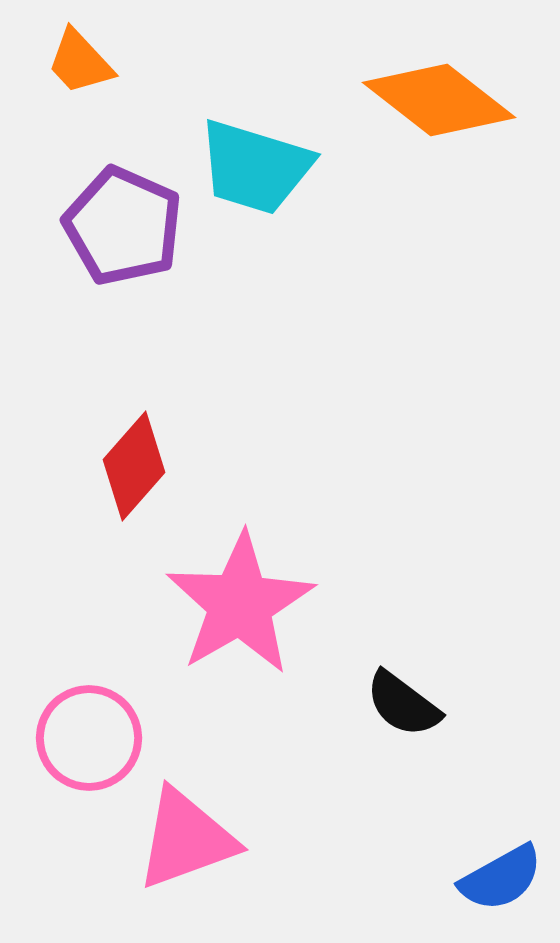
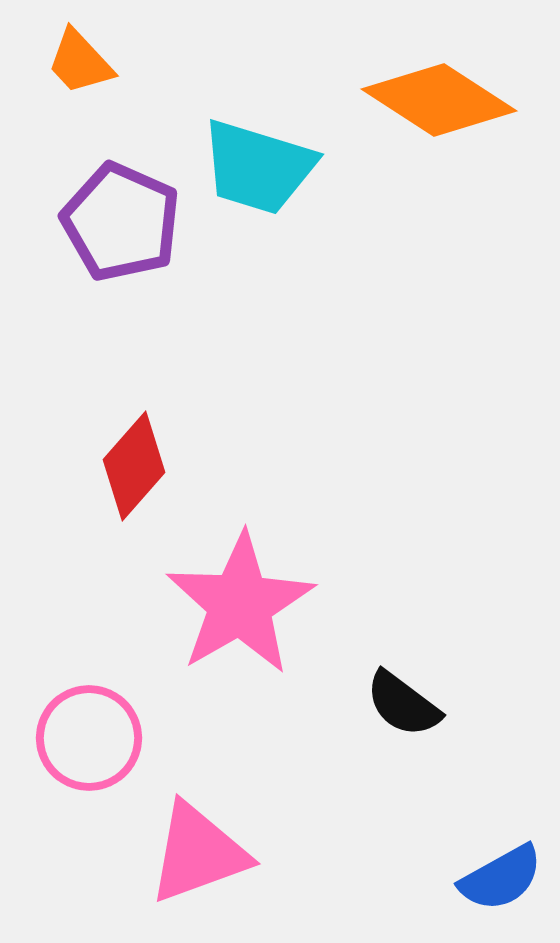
orange diamond: rotated 5 degrees counterclockwise
cyan trapezoid: moved 3 px right
purple pentagon: moved 2 px left, 4 px up
pink triangle: moved 12 px right, 14 px down
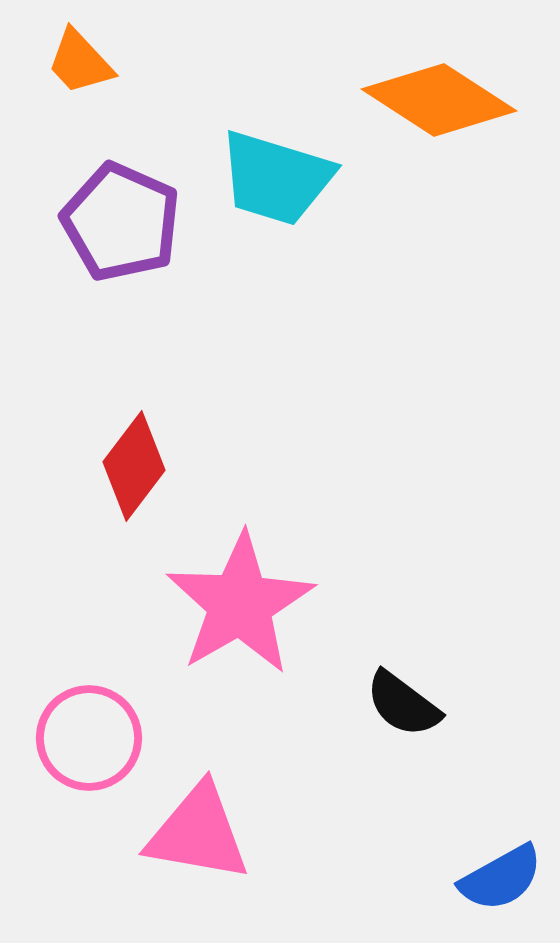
cyan trapezoid: moved 18 px right, 11 px down
red diamond: rotated 4 degrees counterclockwise
pink triangle: moved 20 px up; rotated 30 degrees clockwise
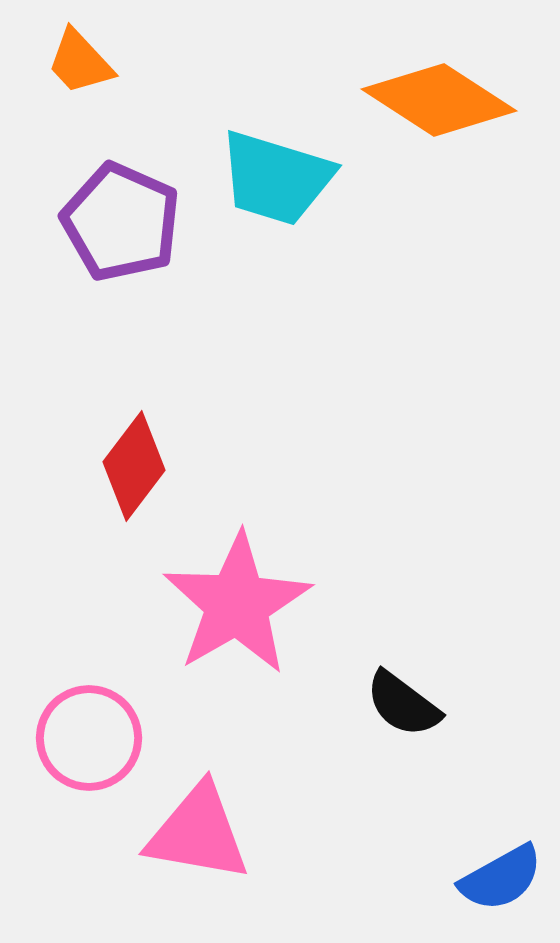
pink star: moved 3 px left
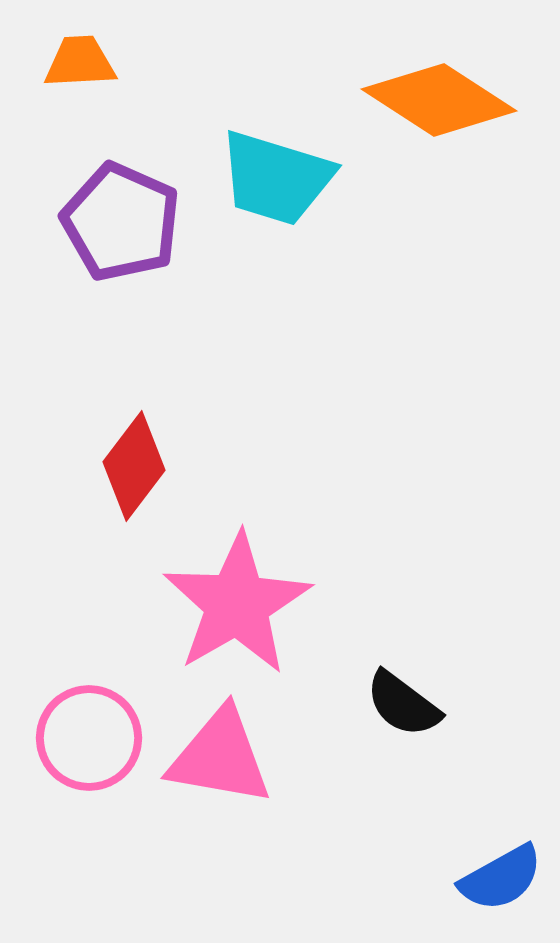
orange trapezoid: rotated 130 degrees clockwise
pink triangle: moved 22 px right, 76 px up
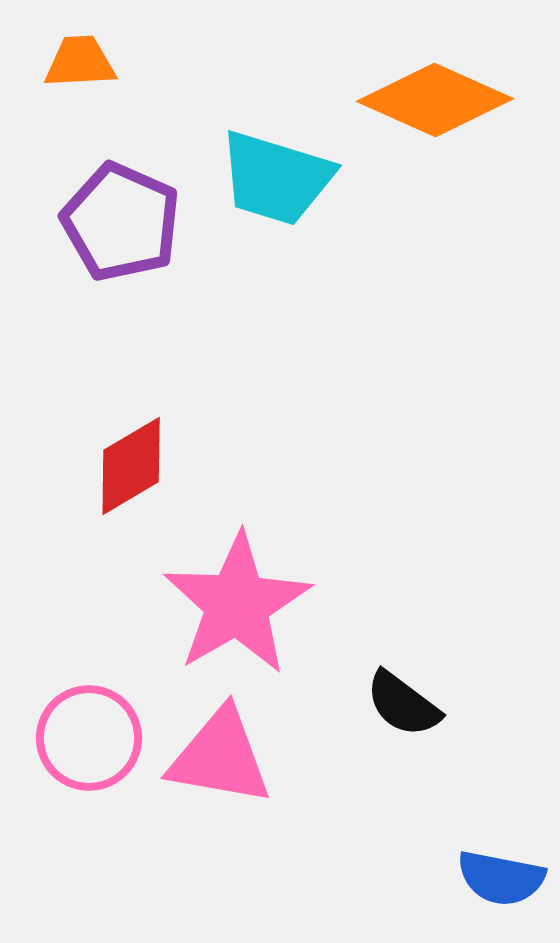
orange diamond: moved 4 px left; rotated 9 degrees counterclockwise
red diamond: moved 3 px left; rotated 22 degrees clockwise
blue semicircle: rotated 40 degrees clockwise
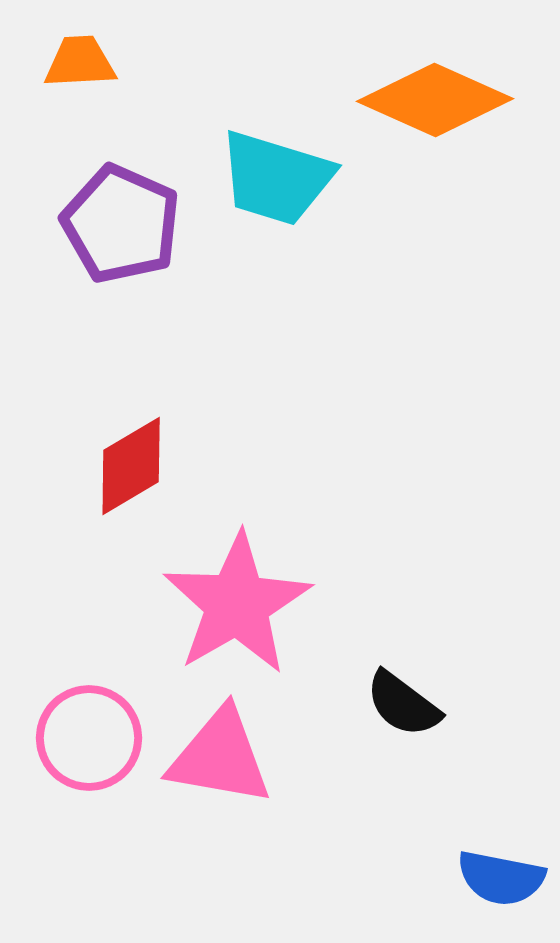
purple pentagon: moved 2 px down
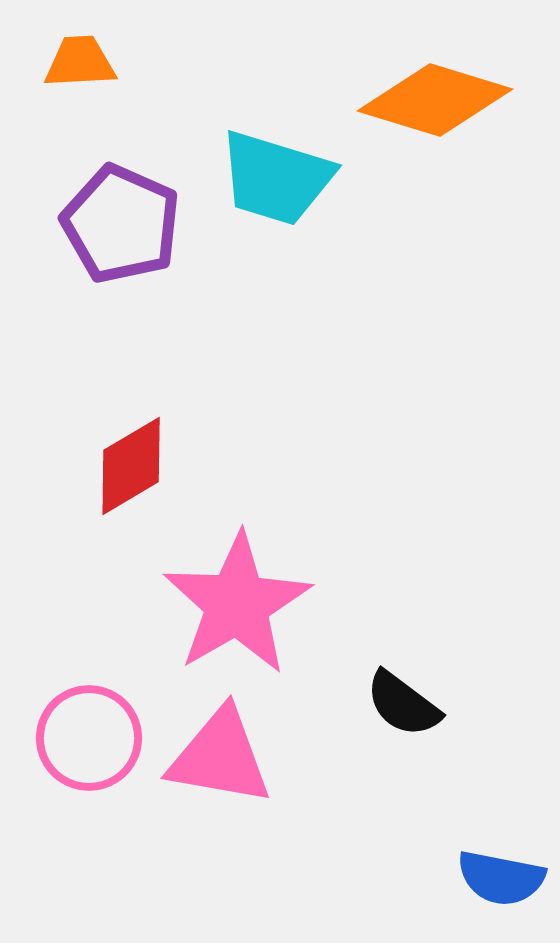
orange diamond: rotated 7 degrees counterclockwise
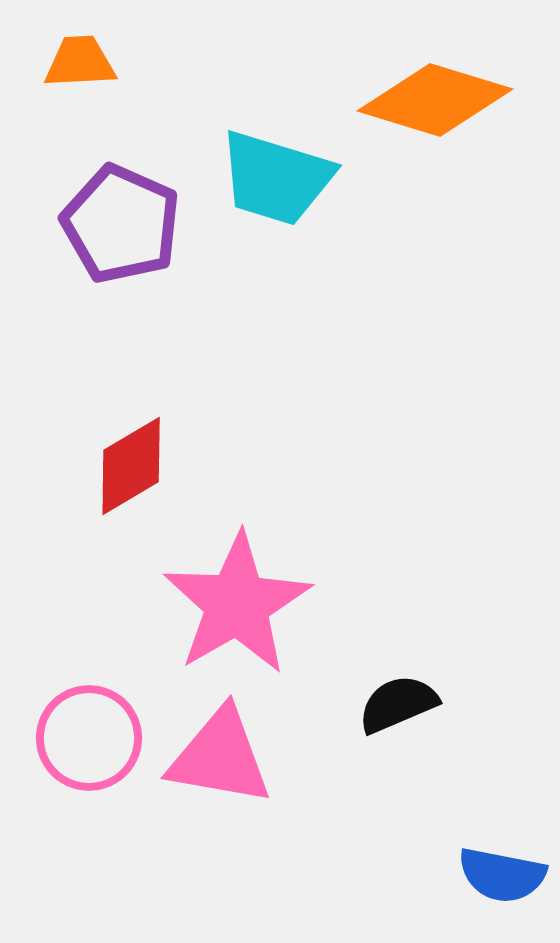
black semicircle: moved 5 px left; rotated 120 degrees clockwise
blue semicircle: moved 1 px right, 3 px up
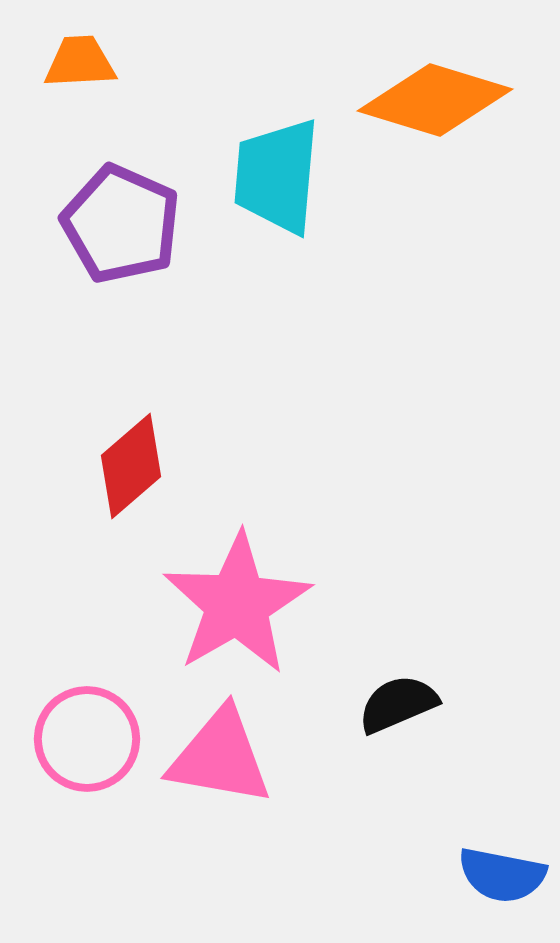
cyan trapezoid: moved 1 px right, 2 px up; rotated 78 degrees clockwise
red diamond: rotated 10 degrees counterclockwise
pink circle: moved 2 px left, 1 px down
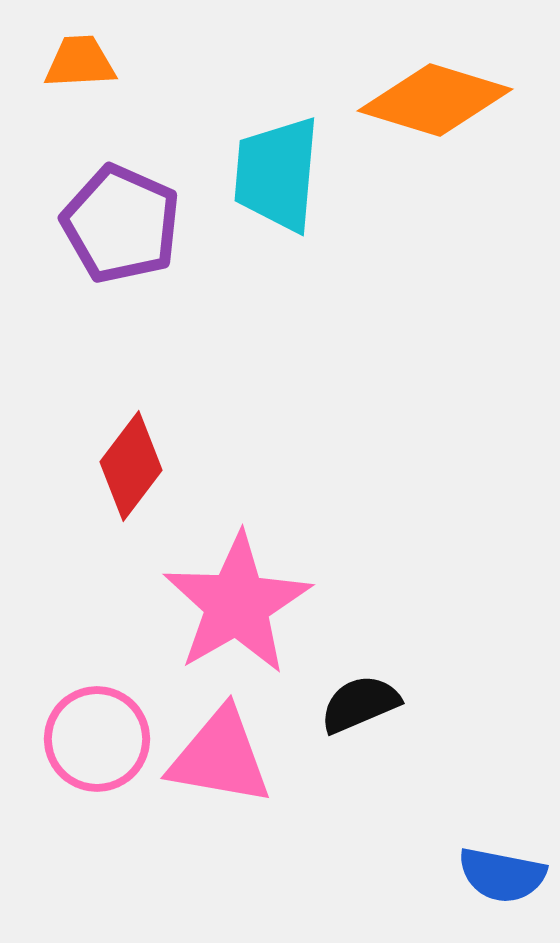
cyan trapezoid: moved 2 px up
red diamond: rotated 12 degrees counterclockwise
black semicircle: moved 38 px left
pink circle: moved 10 px right
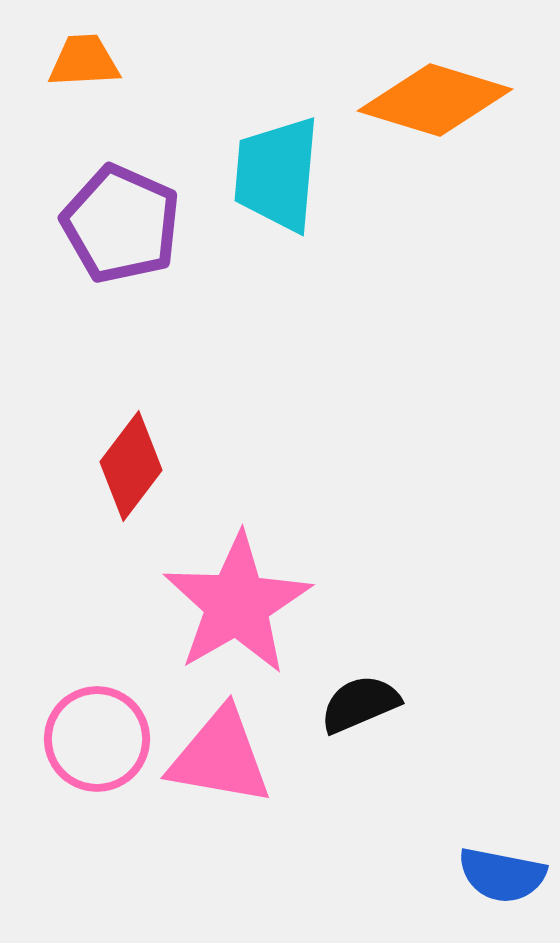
orange trapezoid: moved 4 px right, 1 px up
